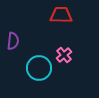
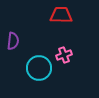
pink cross: rotated 21 degrees clockwise
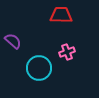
purple semicircle: rotated 54 degrees counterclockwise
pink cross: moved 3 px right, 3 px up
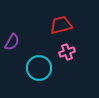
red trapezoid: moved 10 px down; rotated 15 degrees counterclockwise
purple semicircle: moved 1 px left, 1 px down; rotated 78 degrees clockwise
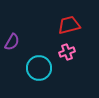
red trapezoid: moved 8 px right
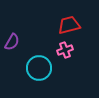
pink cross: moved 2 px left, 2 px up
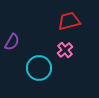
red trapezoid: moved 4 px up
pink cross: rotated 21 degrees counterclockwise
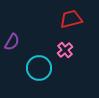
red trapezoid: moved 2 px right, 2 px up
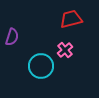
purple semicircle: moved 5 px up; rotated 12 degrees counterclockwise
cyan circle: moved 2 px right, 2 px up
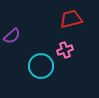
purple semicircle: moved 1 px up; rotated 30 degrees clockwise
pink cross: rotated 21 degrees clockwise
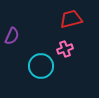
purple semicircle: rotated 24 degrees counterclockwise
pink cross: moved 1 px up
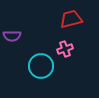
purple semicircle: rotated 66 degrees clockwise
